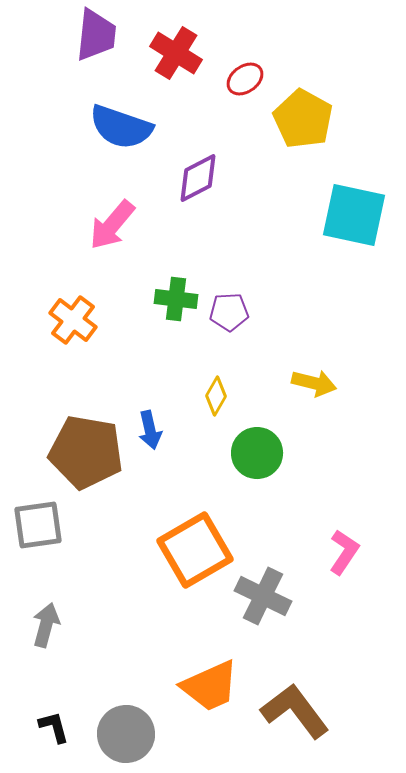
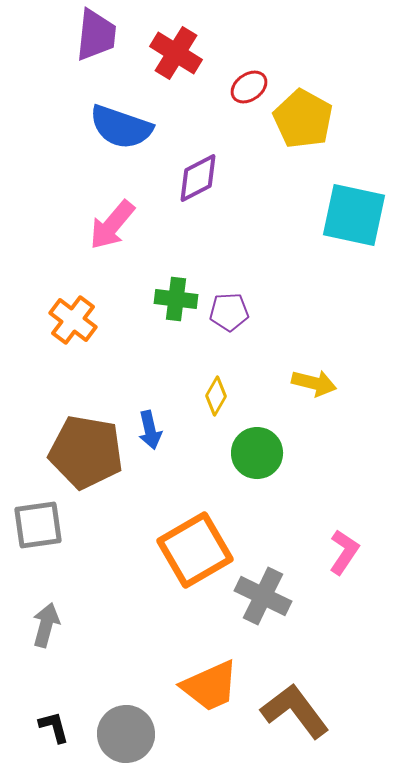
red ellipse: moved 4 px right, 8 px down
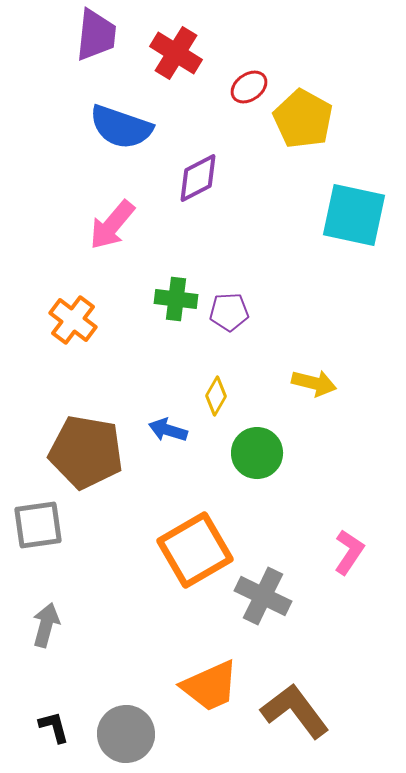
blue arrow: moved 18 px right; rotated 120 degrees clockwise
pink L-shape: moved 5 px right
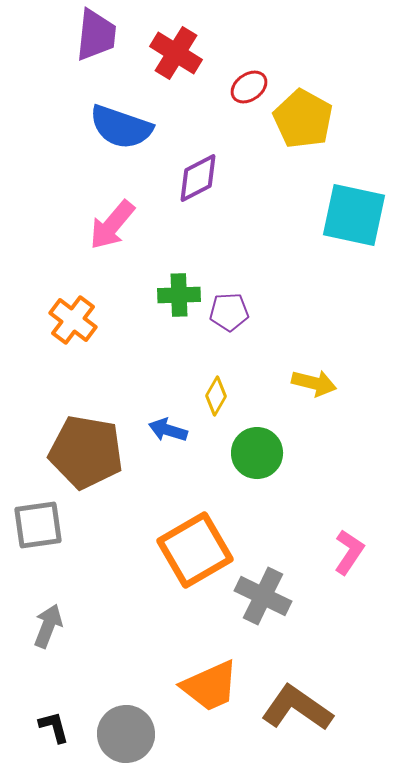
green cross: moved 3 px right, 4 px up; rotated 9 degrees counterclockwise
gray arrow: moved 2 px right, 1 px down; rotated 6 degrees clockwise
brown L-shape: moved 2 px right, 3 px up; rotated 18 degrees counterclockwise
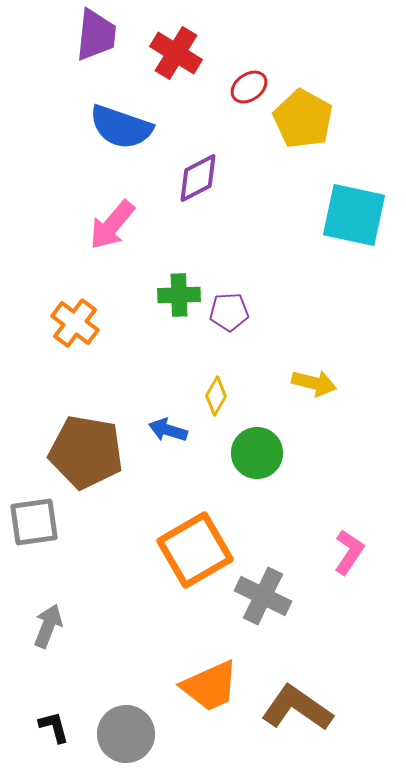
orange cross: moved 2 px right, 3 px down
gray square: moved 4 px left, 3 px up
